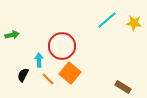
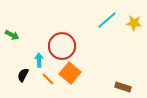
green arrow: rotated 40 degrees clockwise
brown rectangle: rotated 14 degrees counterclockwise
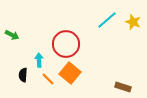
yellow star: moved 1 px left, 1 px up; rotated 14 degrees clockwise
red circle: moved 4 px right, 2 px up
black semicircle: rotated 24 degrees counterclockwise
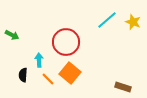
red circle: moved 2 px up
